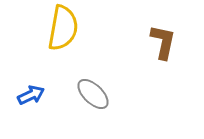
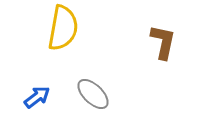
blue arrow: moved 6 px right, 2 px down; rotated 12 degrees counterclockwise
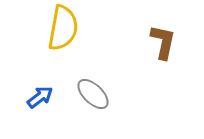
blue arrow: moved 3 px right
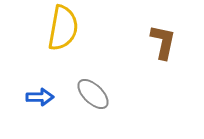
blue arrow: rotated 36 degrees clockwise
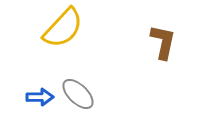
yellow semicircle: rotated 33 degrees clockwise
gray ellipse: moved 15 px left
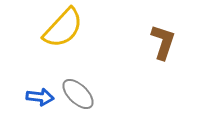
brown L-shape: rotated 6 degrees clockwise
blue arrow: rotated 8 degrees clockwise
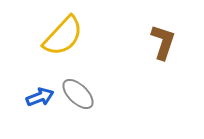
yellow semicircle: moved 8 px down
blue arrow: rotated 28 degrees counterclockwise
